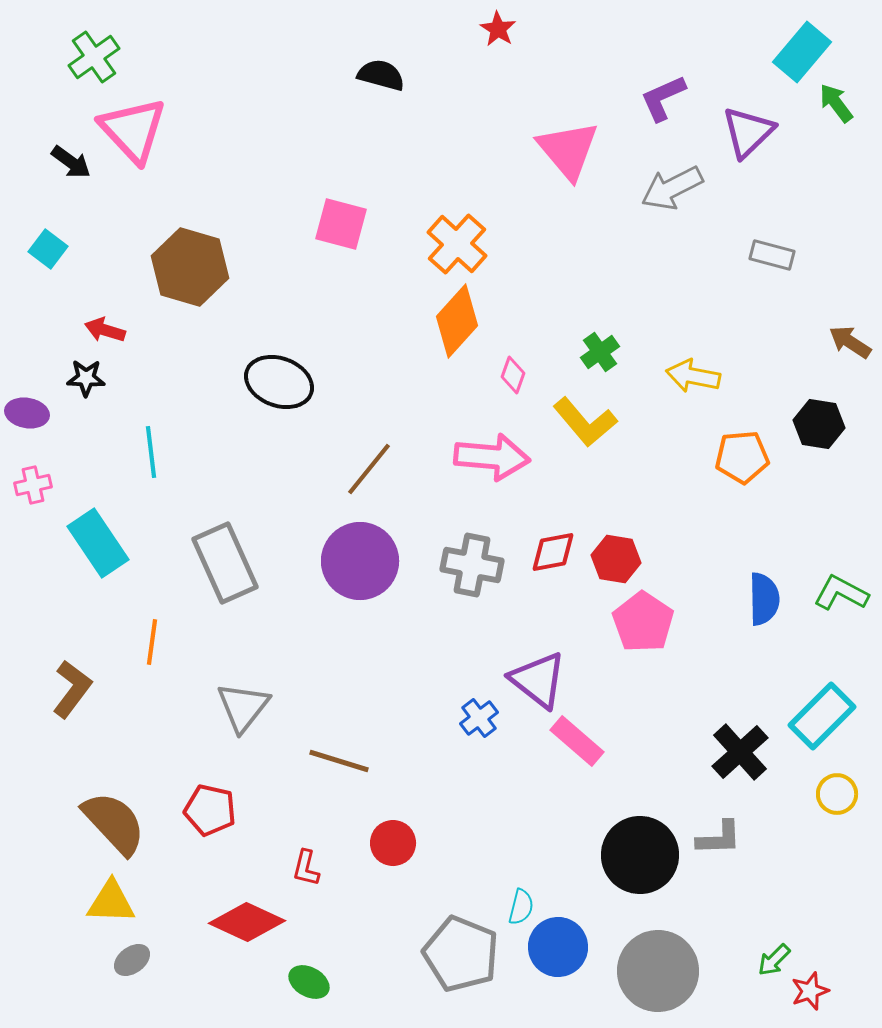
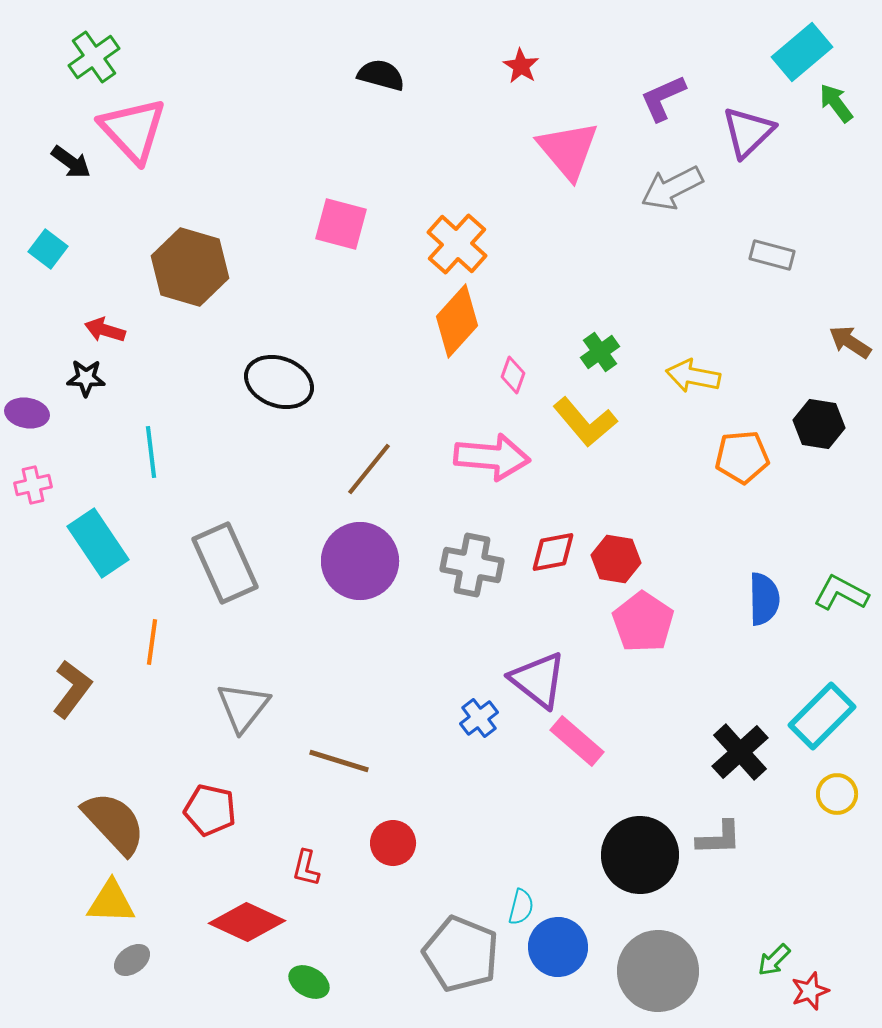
red star at (498, 29): moved 23 px right, 37 px down
cyan rectangle at (802, 52): rotated 10 degrees clockwise
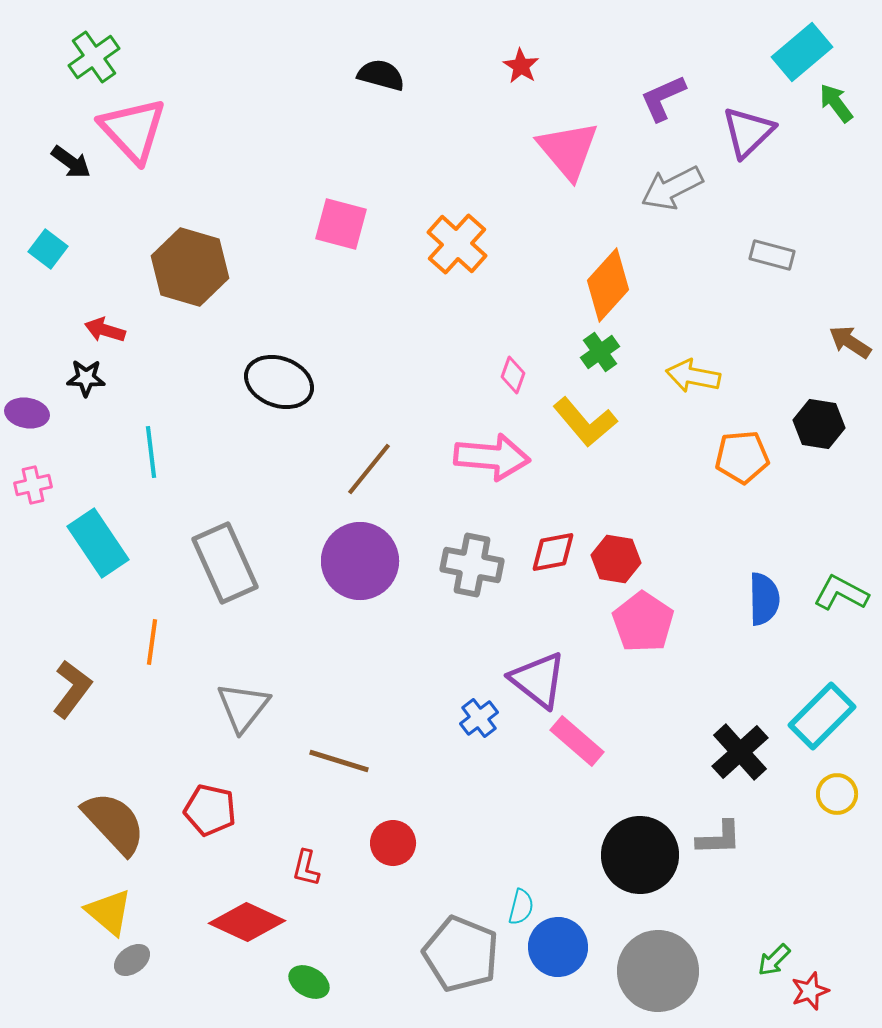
orange diamond at (457, 321): moved 151 px right, 36 px up
yellow triangle at (111, 902): moved 2 px left, 10 px down; rotated 38 degrees clockwise
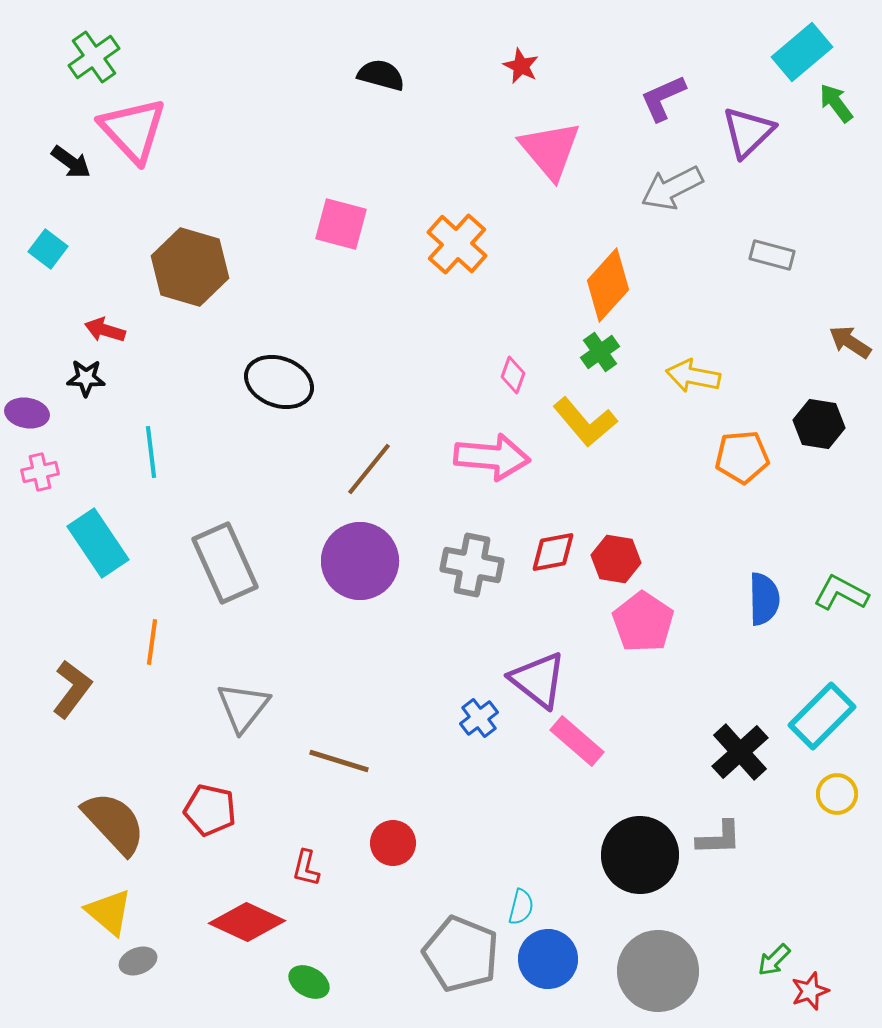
red star at (521, 66): rotated 6 degrees counterclockwise
pink triangle at (568, 150): moved 18 px left
pink cross at (33, 485): moved 7 px right, 13 px up
blue circle at (558, 947): moved 10 px left, 12 px down
gray ellipse at (132, 960): moved 6 px right, 1 px down; rotated 15 degrees clockwise
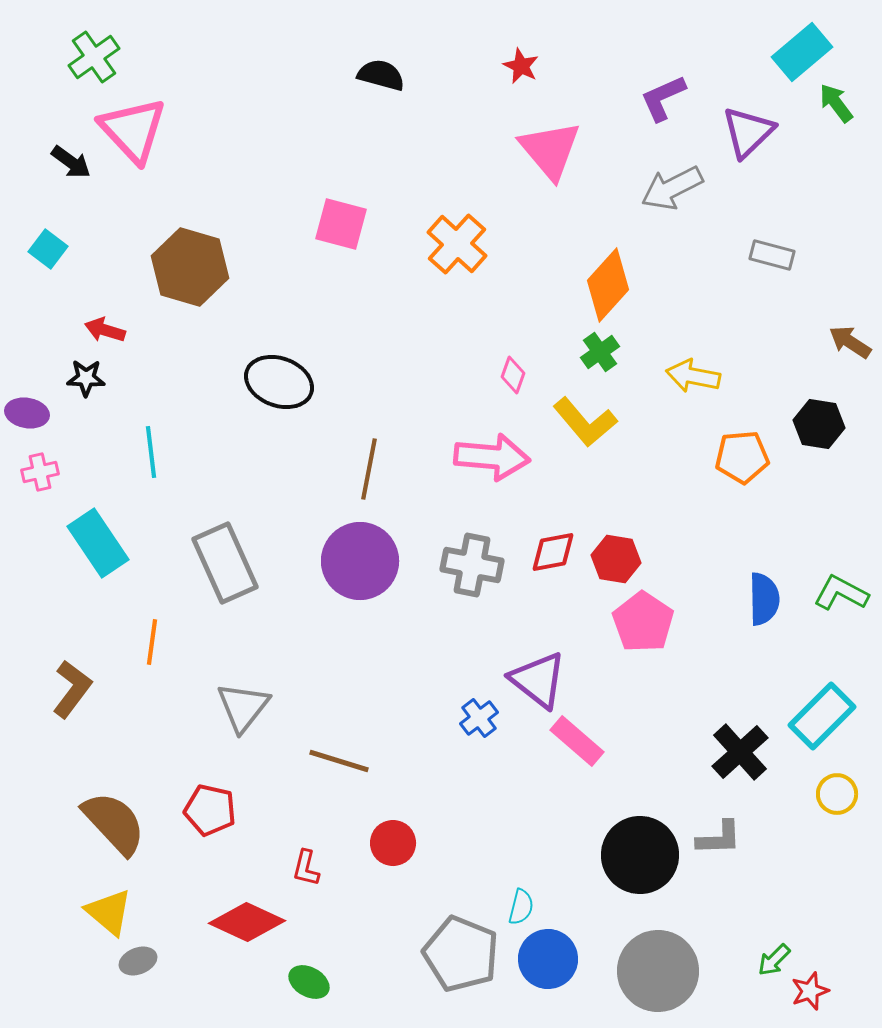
brown line at (369, 469): rotated 28 degrees counterclockwise
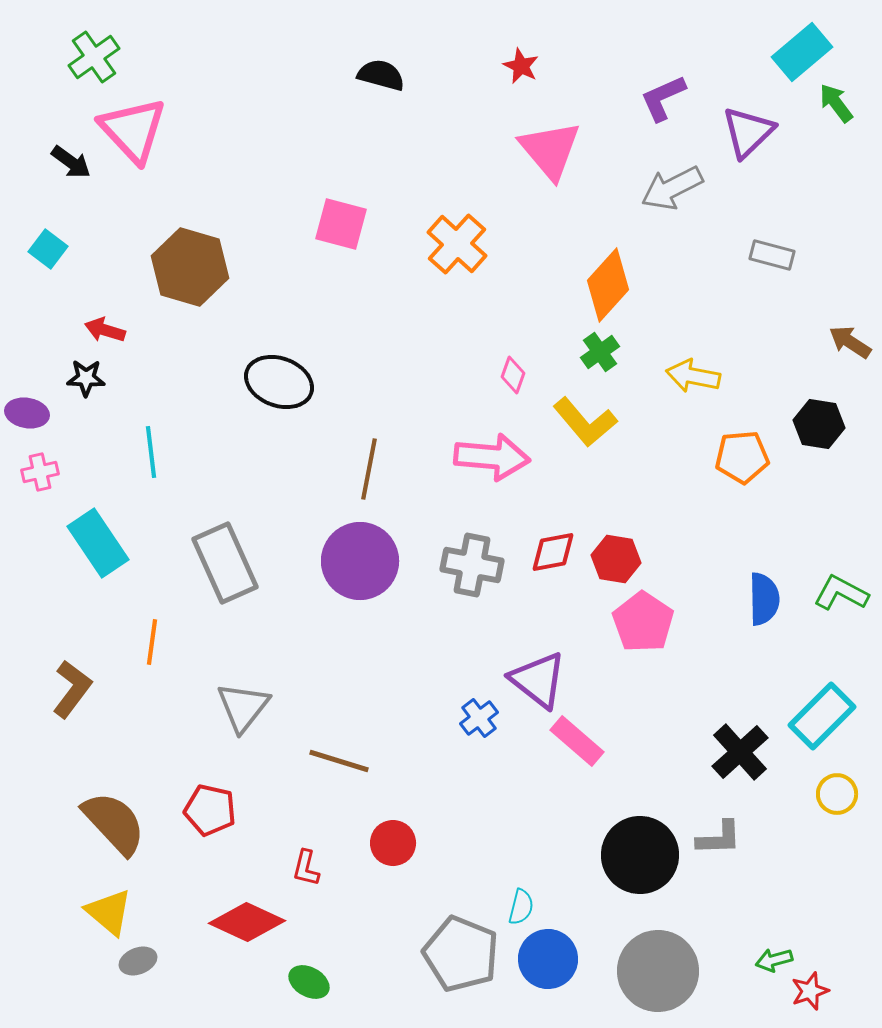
green arrow at (774, 960): rotated 30 degrees clockwise
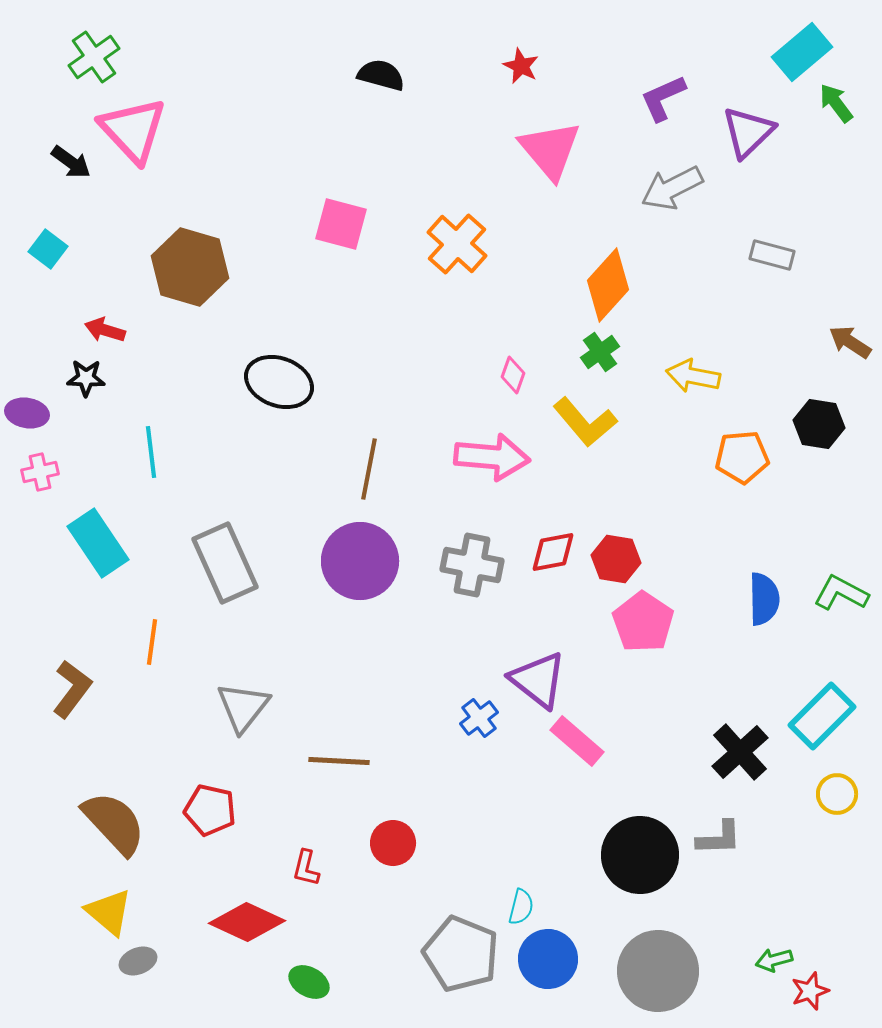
brown line at (339, 761): rotated 14 degrees counterclockwise
